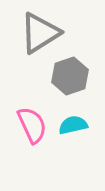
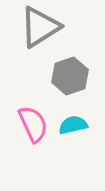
gray triangle: moved 6 px up
pink semicircle: moved 1 px right, 1 px up
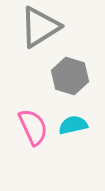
gray hexagon: rotated 24 degrees counterclockwise
pink semicircle: moved 3 px down
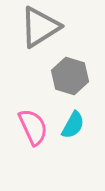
cyan semicircle: rotated 132 degrees clockwise
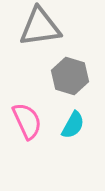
gray triangle: rotated 24 degrees clockwise
pink semicircle: moved 6 px left, 6 px up
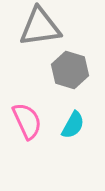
gray hexagon: moved 6 px up
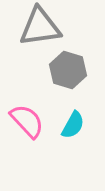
gray hexagon: moved 2 px left
pink semicircle: rotated 18 degrees counterclockwise
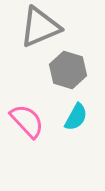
gray triangle: rotated 15 degrees counterclockwise
cyan semicircle: moved 3 px right, 8 px up
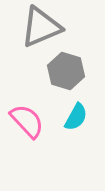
gray triangle: moved 1 px right
gray hexagon: moved 2 px left, 1 px down
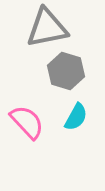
gray triangle: moved 6 px right, 1 px down; rotated 12 degrees clockwise
pink semicircle: moved 1 px down
